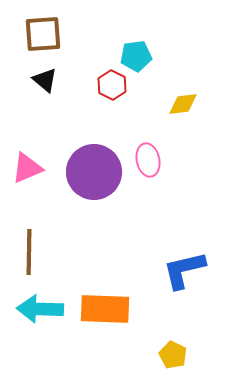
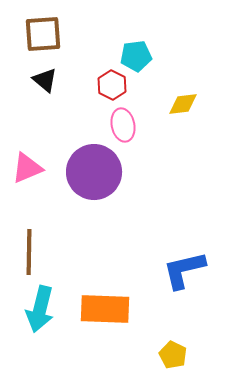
pink ellipse: moved 25 px left, 35 px up
cyan arrow: rotated 78 degrees counterclockwise
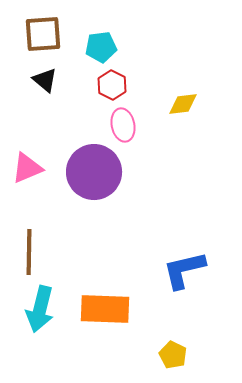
cyan pentagon: moved 35 px left, 9 px up
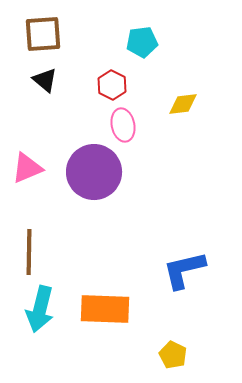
cyan pentagon: moved 41 px right, 5 px up
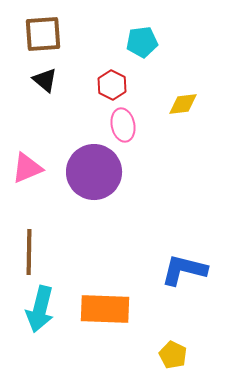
blue L-shape: rotated 27 degrees clockwise
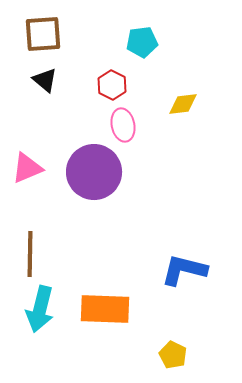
brown line: moved 1 px right, 2 px down
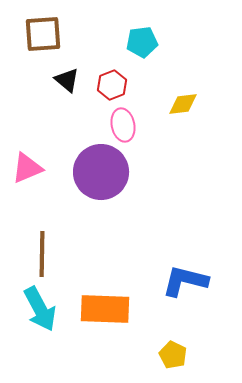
black triangle: moved 22 px right
red hexagon: rotated 12 degrees clockwise
purple circle: moved 7 px right
brown line: moved 12 px right
blue L-shape: moved 1 px right, 11 px down
cyan arrow: rotated 42 degrees counterclockwise
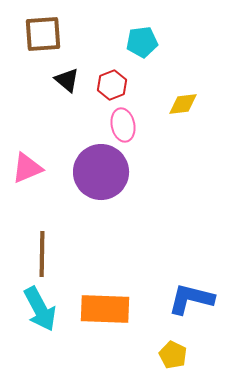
blue L-shape: moved 6 px right, 18 px down
